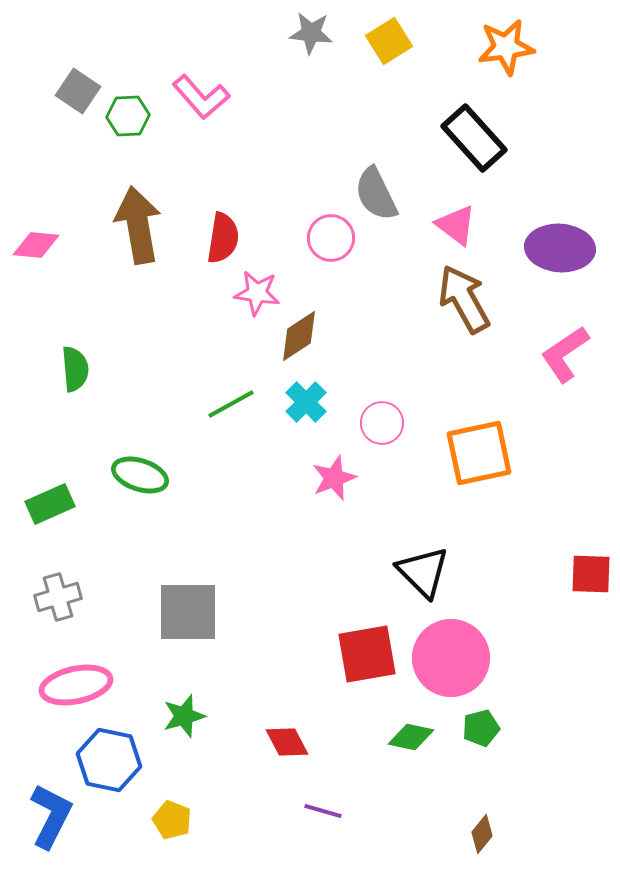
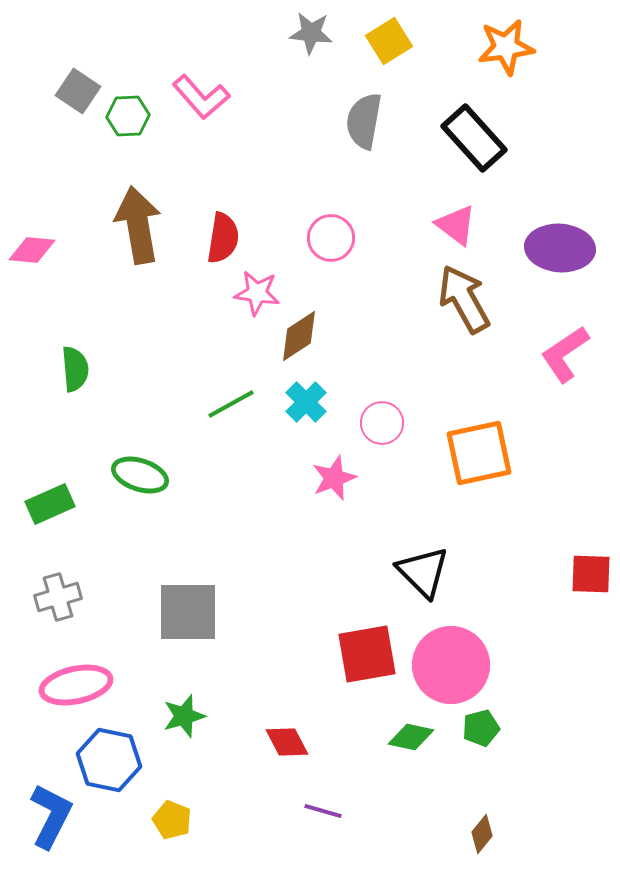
gray semicircle at (376, 194): moved 12 px left, 73 px up; rotated 36 degrees clockwise
pink diamond at (36, 245): moved 4 px left, 5 px down
pink circle at (451, 658): moved 7 px down
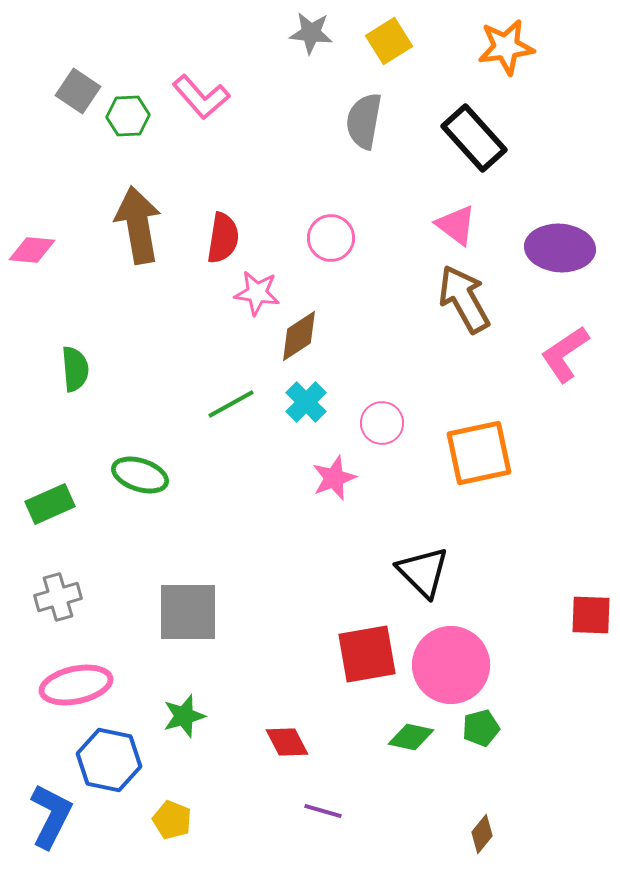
red square at (591, 574): moved 41 px down
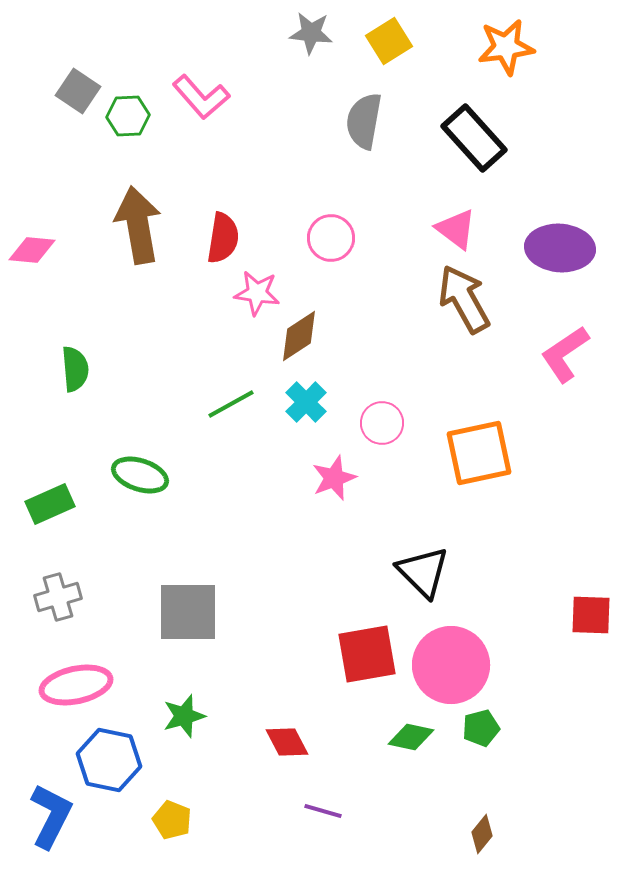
pink triangle at (456, 225): moved 4 px down
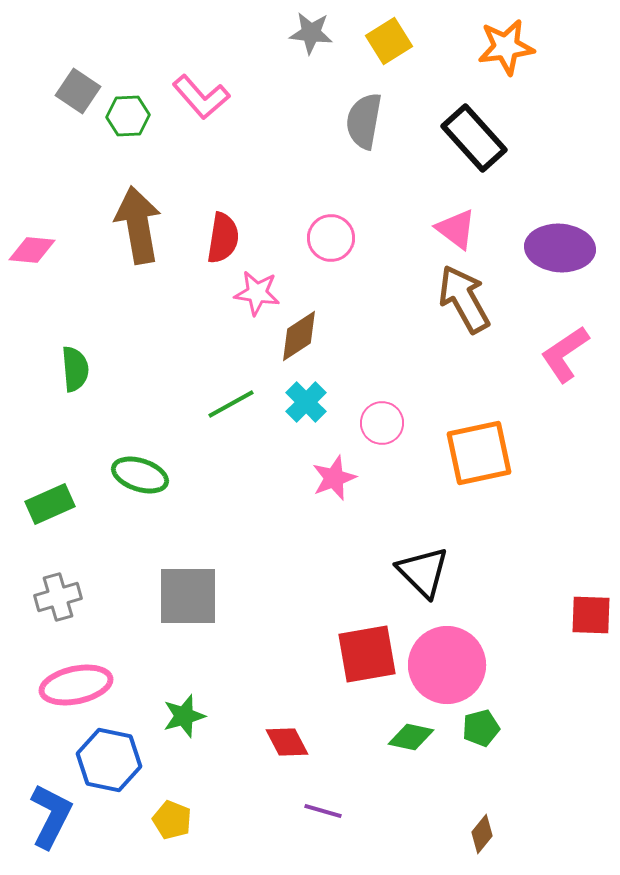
gray square at (188, 612): moved 16 px up
pink circle at (451, 665): moved 4 px left
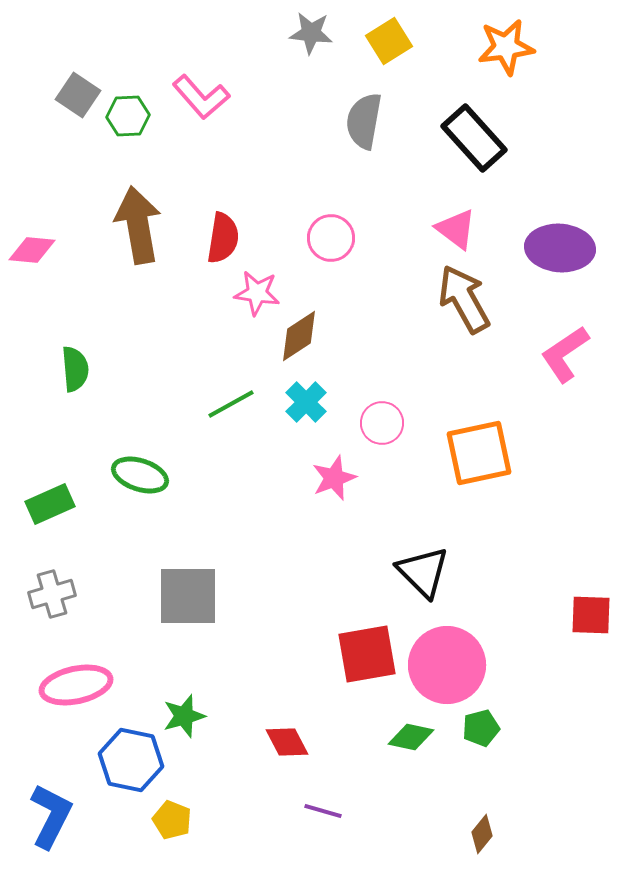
gray square at (78, 91): moved 4 px down
gray cross at (58, 597): moved 6 px left, 3 px up
blue hexagon at (109, 760): moved 22 px right
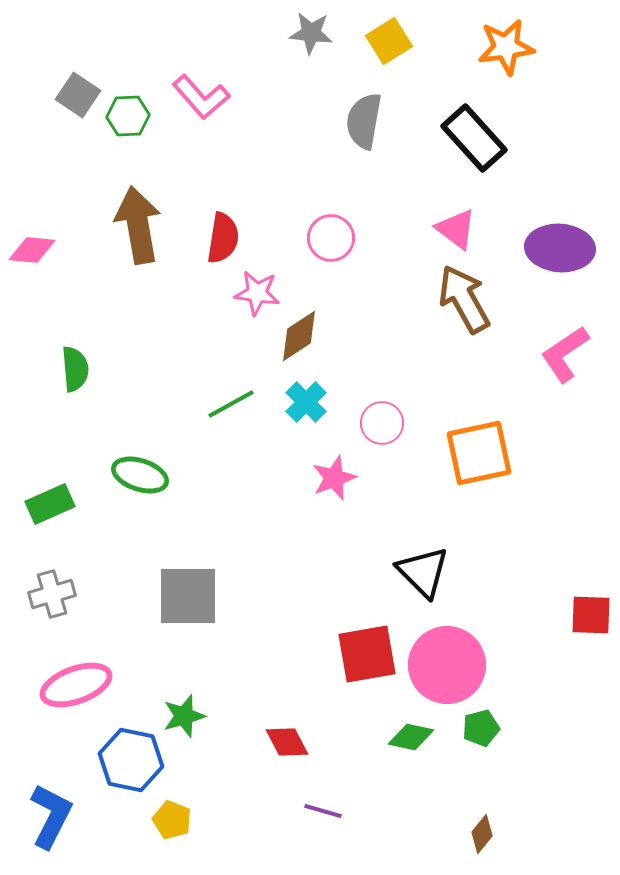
pink ellipse at (76, 685): rotated 8 degrees counterclockwise
